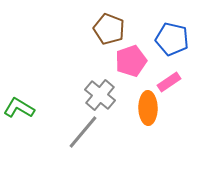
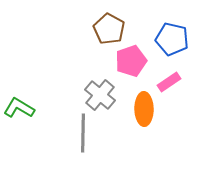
brown pentagon: rotated 8 degrees clockwise
orange ellipse: moved 4 px left, 1 px down
gray line: moved 1 px down; rotated 39 degrees counterclockwise
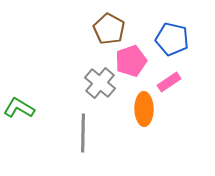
gray cross: moved 12 px up
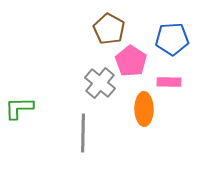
blue pentagon: rotated 16 degrees counterclockwise
pink pentagon: rotated 20 degrees counterclockwise
pink rectangle: rotated 35 degrees clockwise
green L-shape: rotated 32 degrees counterclockwise
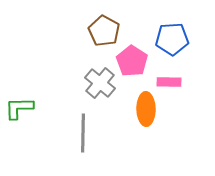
brown pentagon: moved 5 px left, 2 px down
pink pentagon: moved 1 px right
orange ellipse: moved 2 px right
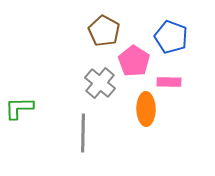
blue pentagon: moved 1 px left, 2 px up; rotated 24 degrees clockwise
pink pentagon: moved 2 px right
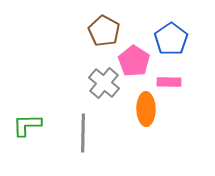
blue pentagon: moved 2 px down; rotated 16 degrees clockwise
gray cross: moved 4 px right
green L-shape: moved 8 px right, 17 px down
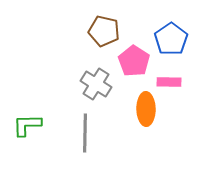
brown pentagon: rotated 16 degrees counterclockwise
gray cross: moved 8 px left, 1 px down; rotated 8 degrees counterclockwise
gray line: moved 2 px right
